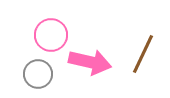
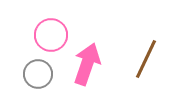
brown line: moved 3 px right, 5 px down
pink arrow: moved 3 px left, 2 px down; rotated 84 degrees counterclockwise
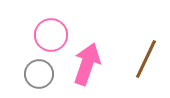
gray circle: moved 1 px right
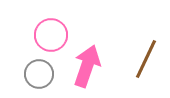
pink arrow: moved 2 px down
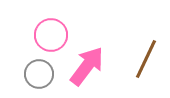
pink arrow: rotated 18 degrees clockwise
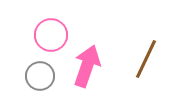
pink arrow: rotated 18 degrees counterclockwise
gray circle: moved 1 px right, 2 px down
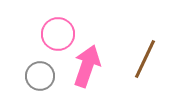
pink circle: moved 7 px right, 1 px up
brown line: moved 1 px left
